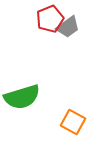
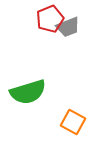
gray trapezoid: rotated 15 degrees clockwise
green semicircle: moved 6 px right, 5 px up
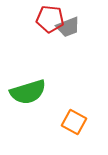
red pentagon: rotated 28 degrees clockwise
orange square: moved 1 px right
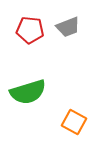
red pentagon: moved 20 px left, 11 px down
